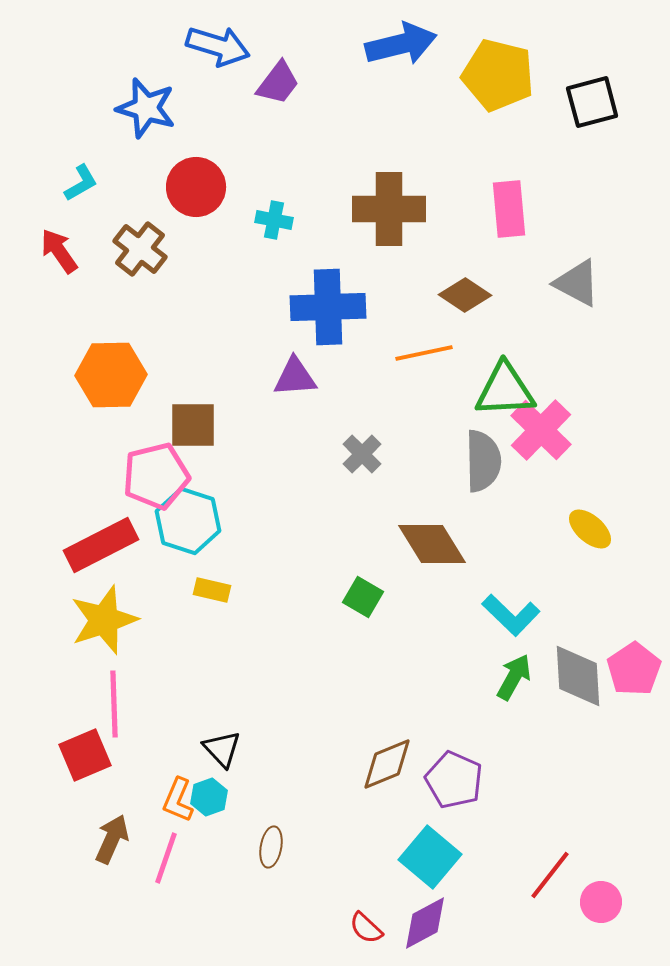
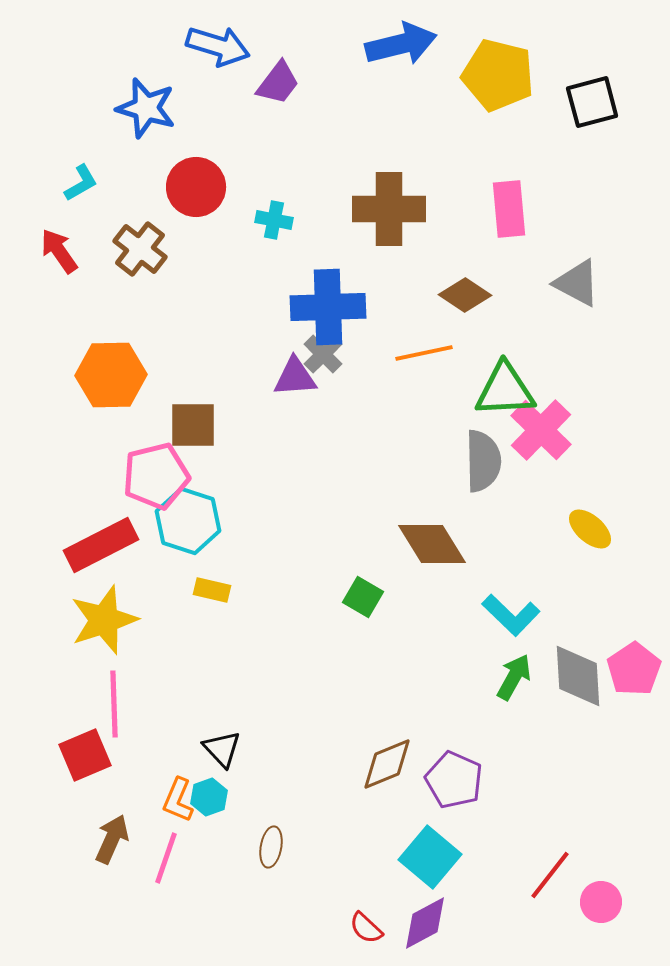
gray cross at (362, 454): moved 39 px left, 100 px up
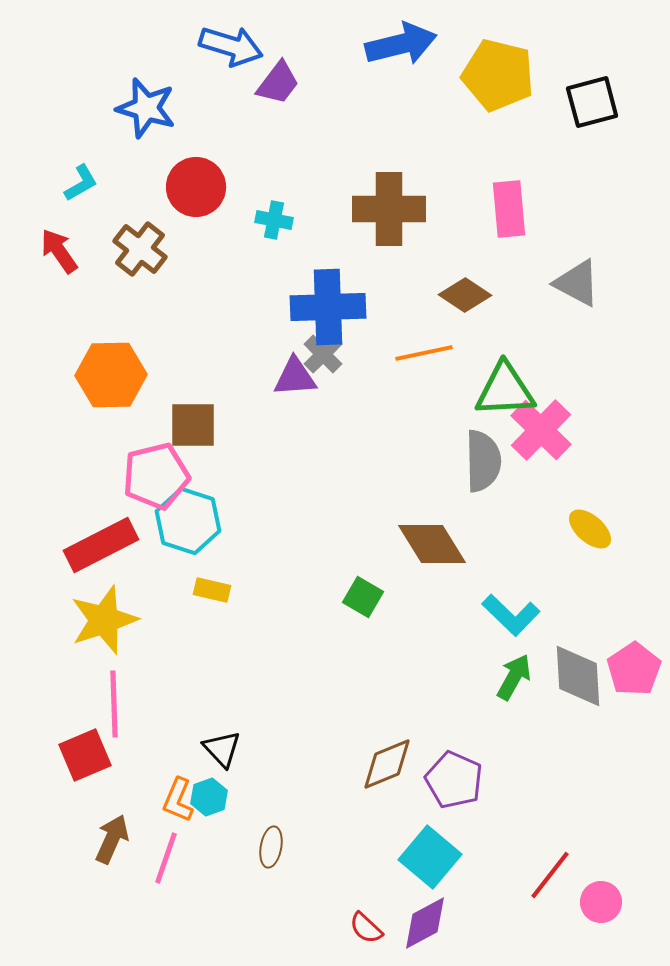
blue arrow at (218, 46): moved 13 px right
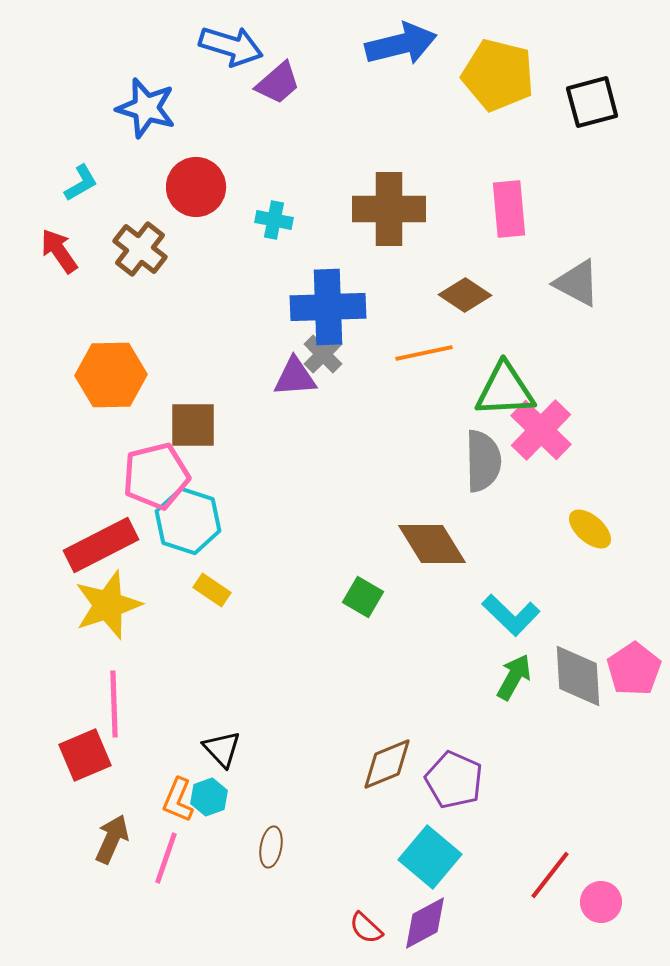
purple trapezoid at (278, 83): rotated 12 degrees clockwise
yellow rectangle at (212, 590): rotated 21 degrees clockwise
yellow star at (104, 620): moved 4 px right, 15 px up
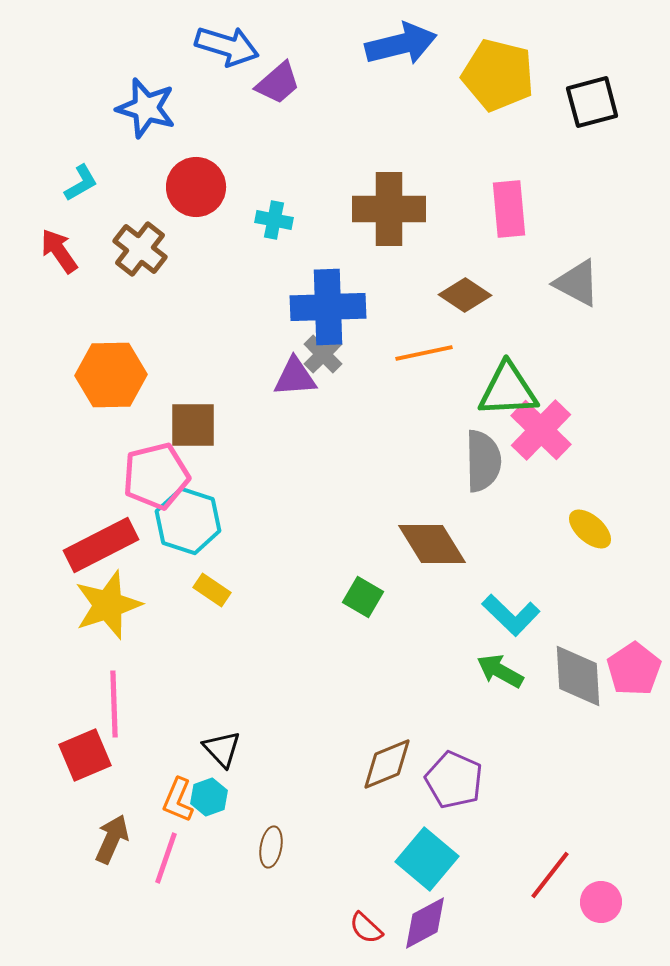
blue arrow at (231, 46): moved 4 px left
green triangle at (505, 390): moved 3 px right
green arrow at (514, 677): moved 14 px left, 6 px up; rotated 90 degrees counterclockwise
cyan square at (430, 857): moved 3 px left, 2 px down
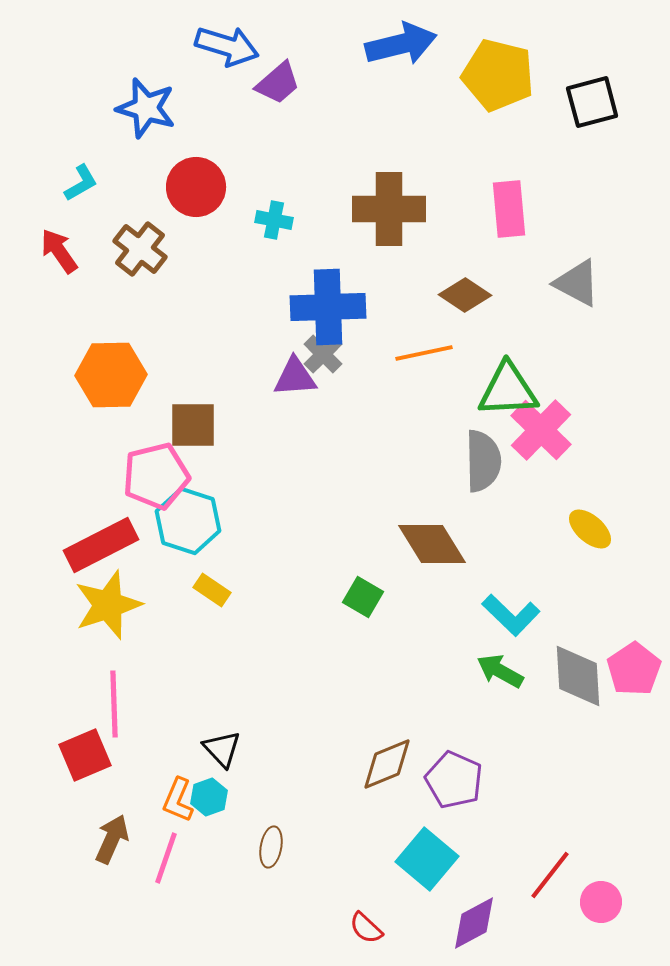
purple diamond at (425, 923): moved 49 px right
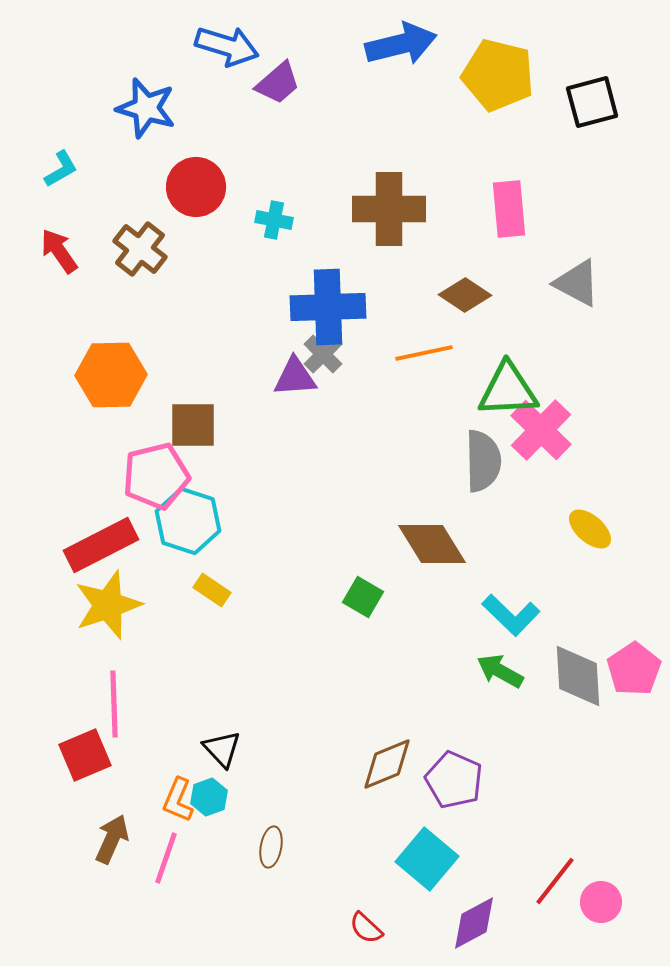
cyan L-shape at (81, 183): moved 20 px left, 14 px up
red line at (550, 875): moved 5 px right, 6 px down
